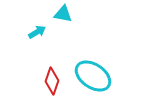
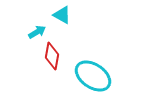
cyan triangle: moved 1 px left, 1 px down; rotated 18 degrees clockwise
red diamond: moved 25 px up; rotated 8 degrees counterclockwise
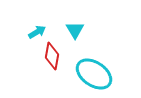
cyan triangle: moved 13 px right, 15 px down; rotated 30 degrees clockwise
cyan ellipse: moved 1 px right, 2 px up
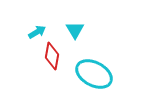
cyan ellipse: rotated 6 degrees counterclockwise
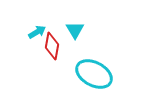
red diamond: moved 10 px up
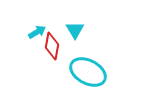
cyan ellipse: moved 6 px left, 2 px up
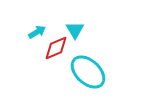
red diamond: moved 4 px right, 2 px down; rotated 56 degrees clockwise
cyan ellipse: rotated 15 degrees clockwise
